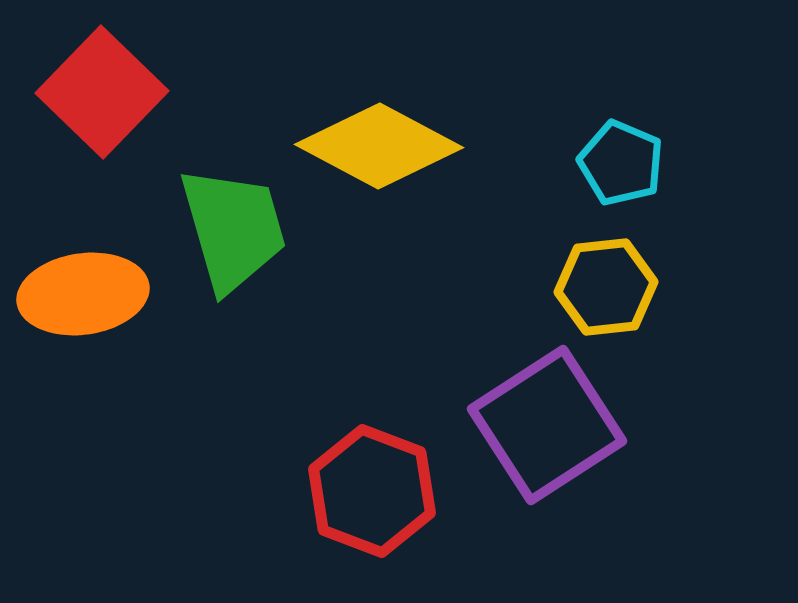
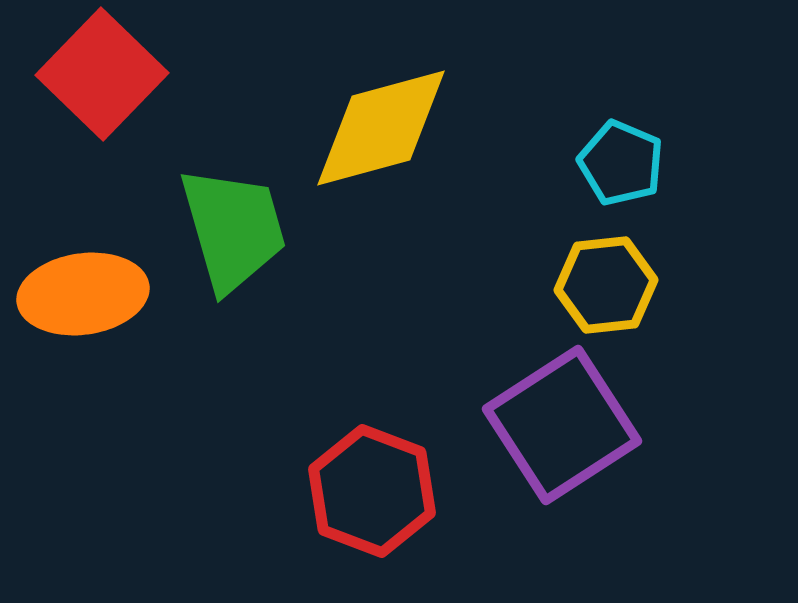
red square: moved 18 px up
yellow diamond: moved 2 px right, 18 px up; rotated 43 degrees counterclockwise
yellow hexagon: moved 2 px up
purple square: moved 15 px right
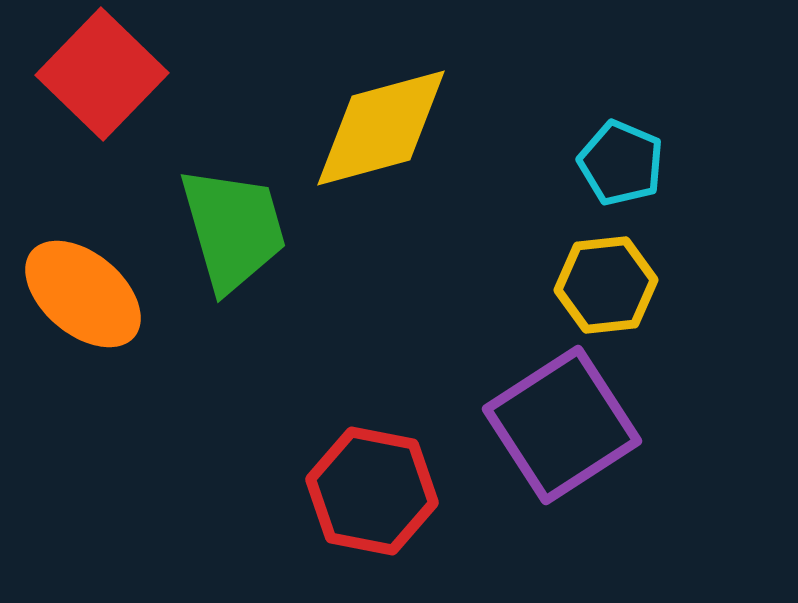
orange ellipse: rotated 48 degrees clockwise
red hexagon: rotated 10 degrees counterclockwise
